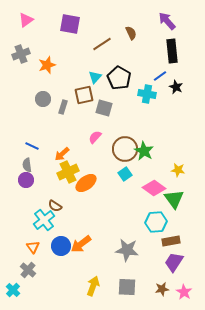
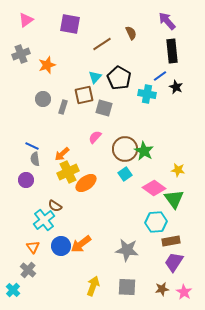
gray semicircle at (27, 165): moved 8 px right, 6 px up
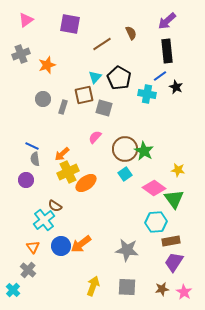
purple arrow at (167, 21): rotated 90 degrees counterclockwise
black rectangle at (172, 51): moved 5 px left
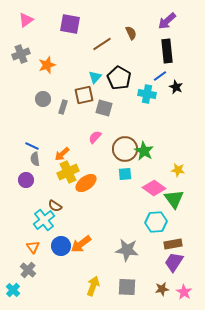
cyan square at (125, 174): rotated 32 degrees clockwise
brown rectangle at (171, 241): moved 2 px right, 3 px down
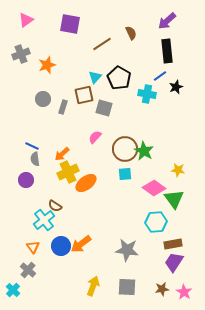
black star at (176, 87): rotated 24 degrees clockwise
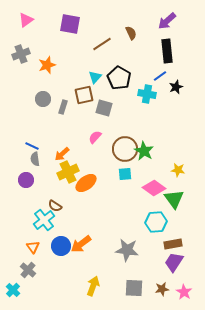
gray square at (127, 287): moved 7 px right, 1 px down
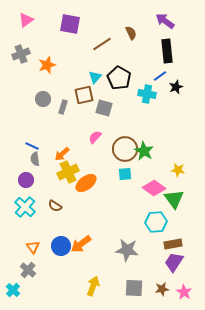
purple arrow at (167, 21): moved 2 px left; rotated 78 degrees clockwise
cyan cross at (44, 220): moved 19 px left, 13 px up; rotated 10 degrees counterclockwise
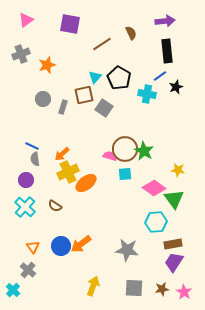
purple arrow at (165, 21): rotated 138 degrees clockwise
gray square at (104, 108): rotated 18 degrees clockwise
pink semicircle at (95, 137): moved 15 px right, 19 px down; rotated 64 degrees clockwise
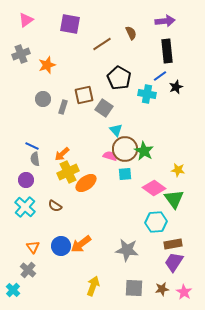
cyan triangle at (95, 77): moved 21 px right, 53 px down; rotated 24 degrees counterclockwise
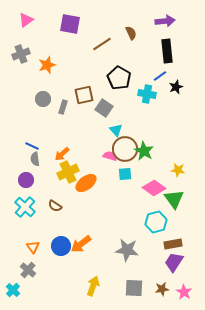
cyan hexagon at (156, 222): rotated 10 degrees counterclockwise
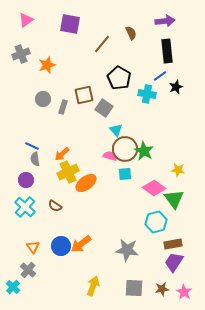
brown line at (102, 44): rotated 18 degrees counterclockwise
cyan cross at (13, 290): moved 3 px up
